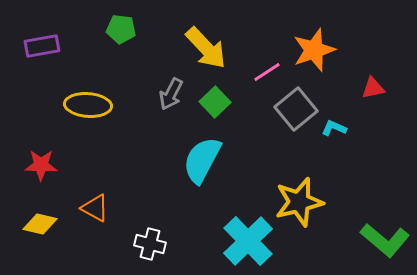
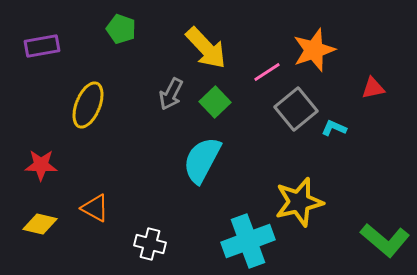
green pentagon: rotated 12 degrees clockwise
yellow ellipse: rotated 72 degrees counterclockwise
cyan cross: rotated 24 degrees clockwise
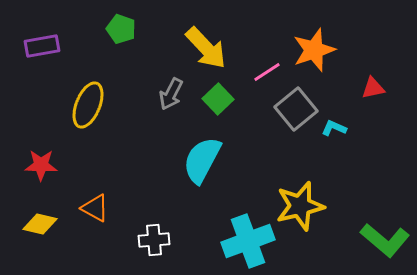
green square: moved 3 px right, 3 px up
yellow star: moved 1 px right, 4 px down
white cross: moved 4 px right, 4 px up; rotated 20 degrees counterclockwise
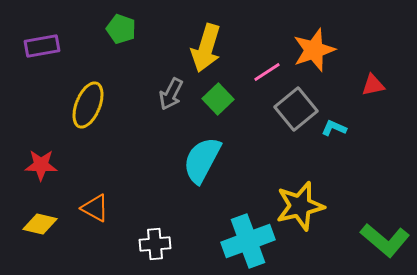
yellow arrow: rotated 60 degrees clockwise
red triangle: moved 3 px up
white cross: moved 1 px right, 4 px down
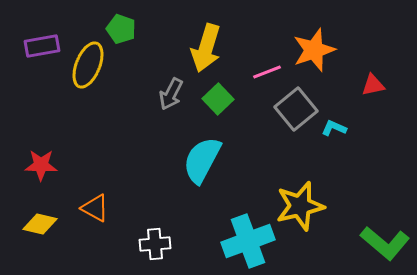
pink line: rotated 12 degrees clockwise
yellow ellipse: moved 40 px up
green L-shape: moved 3 px down
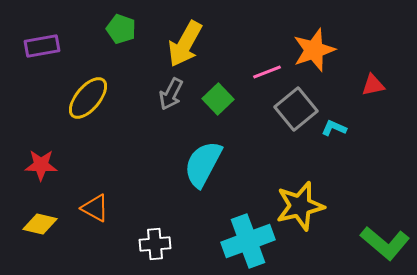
yellow arrow: moved 21 px left, 4 px up; rotated 12 degrees clockwise
yellow ellipse: moved 33 px down; rotated 18 degrees clockwise
cyan semicircle: moved 1 px right, 4 px down
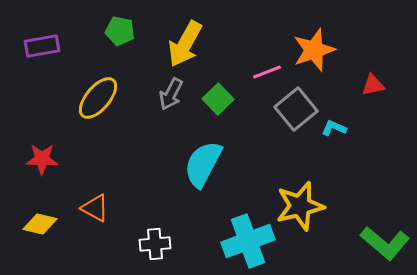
green pentagon: moved 1 px left, 2 px down; rotated 8 degrees counterclockwise
yellow ellipse: moved 10 px right
red star: moved 1 px right, 6 px up
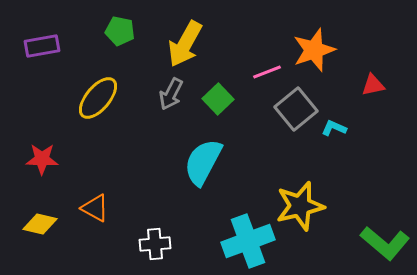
cyan semicircle: moved 2 px up
